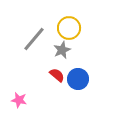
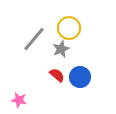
gray star: moved 1 px left, 1 px up
blue circle: moved 2 px right, 2 px up
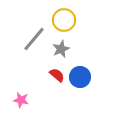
yellow circle: moved 5 px left, 8 px up
pink star: moved 2 px right
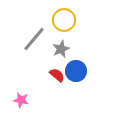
blue circle: moved 4 px left, 6 px up
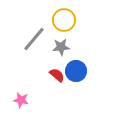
gray star: moved 2 px up; rotated 18 degrees clockwise
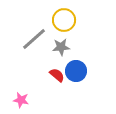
gray line: rotated 8 degrees clockwise
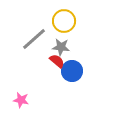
yellow circle: moved 1 px down
gray star: rotated 12 degrees clockwise
blue circle: moved 4 px left
red semicircle: moved 14 px up
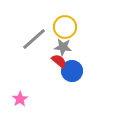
yellow circle: moved 1 px right, 6 px down
gray star: moved 2 px right
red semicircle: moved 2 px right
pink star: moved 1 px left, 1 px up; rotated 28 degrees clockwise
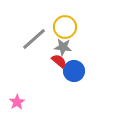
blue circle: moved 2 px right
pink star: moved 3 px left, 3 px down
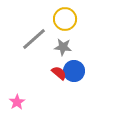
yellow circle: moved 8 px up
red semicircle: moved 12 px down
